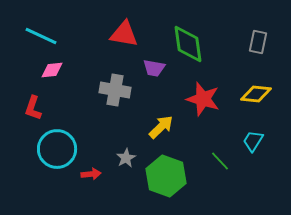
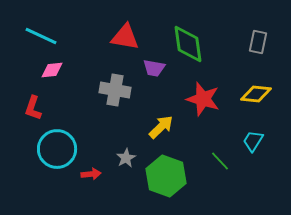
red triangle: moved 1 px right, 3 px down
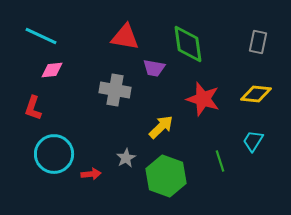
cyan circle: moved 3 px left, 5 px down
green line: rotated 25 degrees clockwise
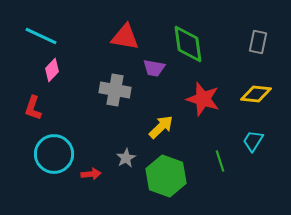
pink diamond: rotated 40 degrees counterclockwise
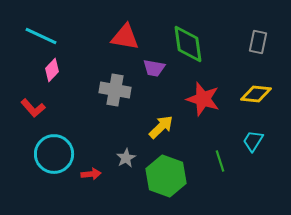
red L-shape: rotated 60 degrees counterclockwise
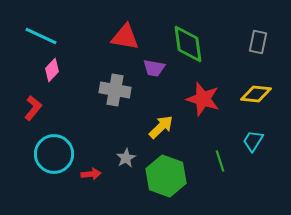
red L-shape: rotated 100 degrees counterclockwise
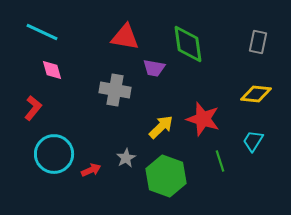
cyan line: moved 1 px right, 4 px up
pink diamond: rotated 60 degrees counterclockwise
red star: moved 20 px down
red arrow: moved 4 px up; rotated 18 degrees counterclockwise
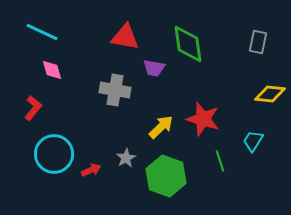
yellow diamond: moved 14 px right
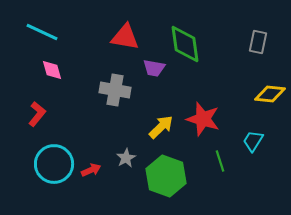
green diamond: moved 3 px left
red L-shape: moved 4 px right, 6 px down
cyan circle: moved 10 px down
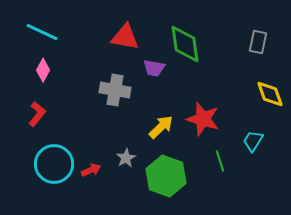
pink diamond: moved 9 px left; rotated 45 degrees clockwise
yellow diamond: rotated 64 degrees clockwise
